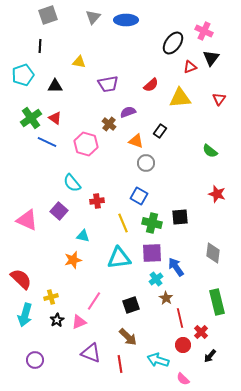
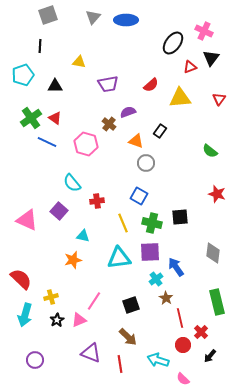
purple square at (152, 253): moved 2 px left, 1 px up
pink triangle at (79, 322): moved 2 px up
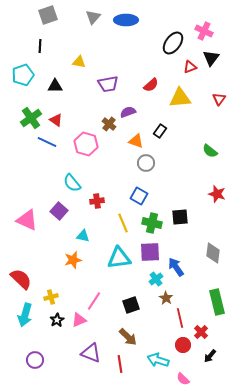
red triangle at (55, 118): moved 1 px right, 2 px down
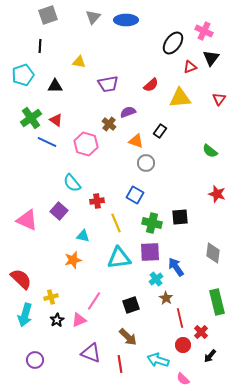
blue square at (139, 196): moved 4 px left, 1 px up
yellow line at (123, 223): moved 7 px left
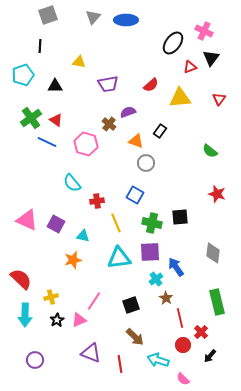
purple square at (59, 211): moved 3 px left, 13 px down; rotated 12 degrees counterclockwise
cyan arrow at (25, 315): rotated 15 degrees counterclockwise
brown arrow at (128, 337): moved 7 px right
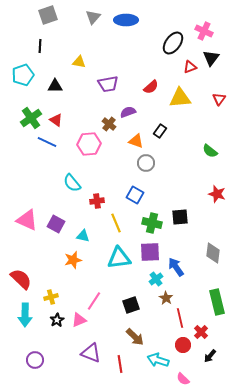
red semicircle at (151, 85): moved 2 px down
pink hexagon at (86, 144): moved 3 px right; rotated 20 degrees counterclockwise
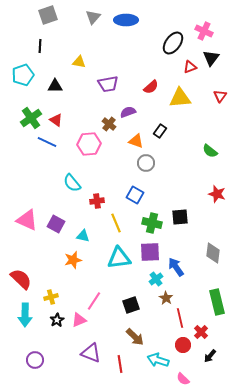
red triangle at (219, 99): moved 1 px right, 3 px up
